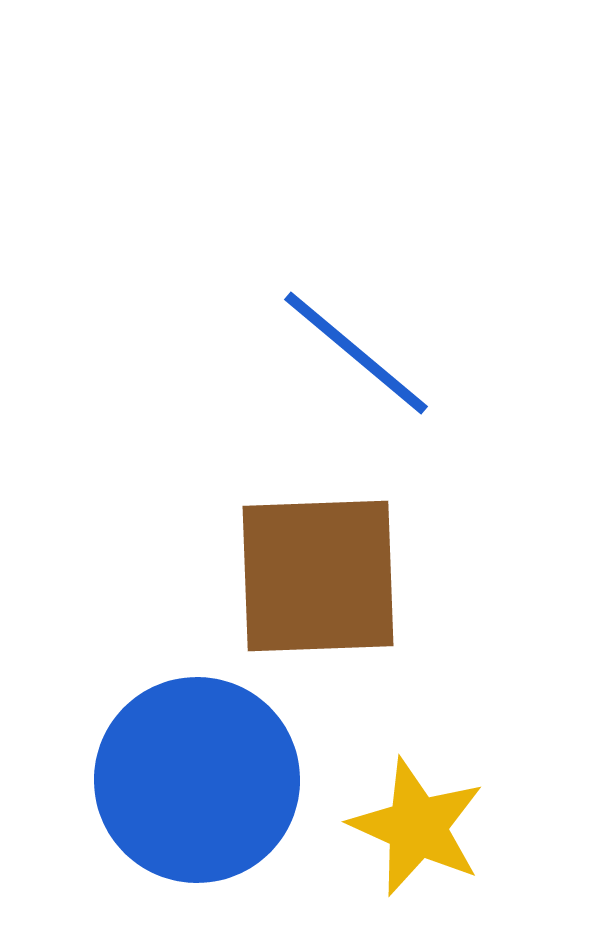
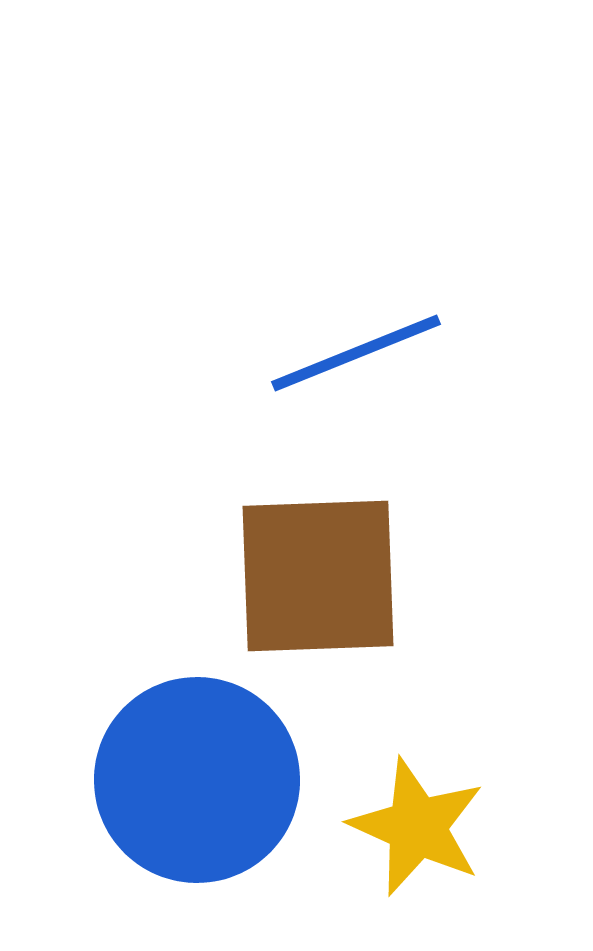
blue line: rotated 62 degrees counterclockwise
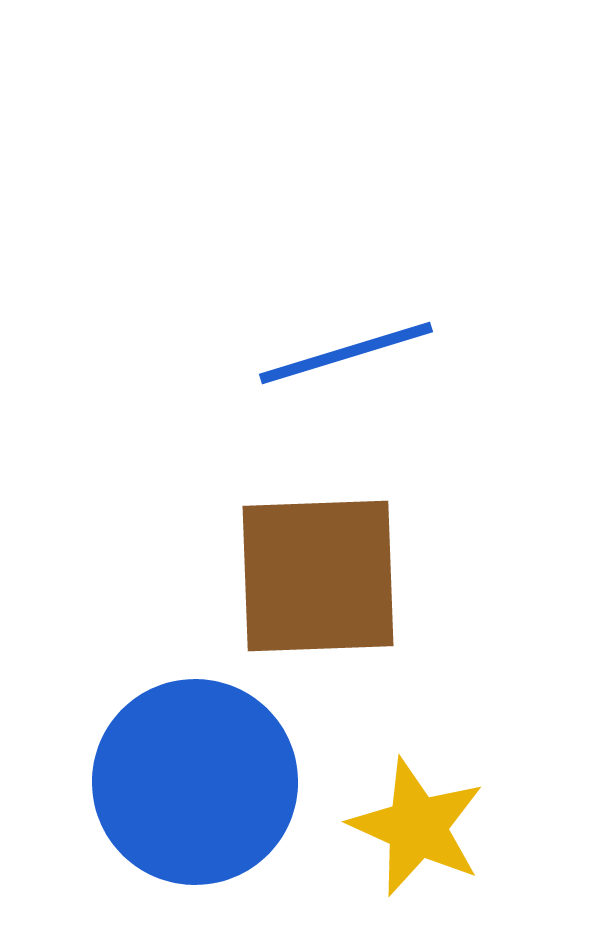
blue line: moved 10 px left; rotated 5 degrees clockwise
blue circle: moved 2 px left, 2 px down
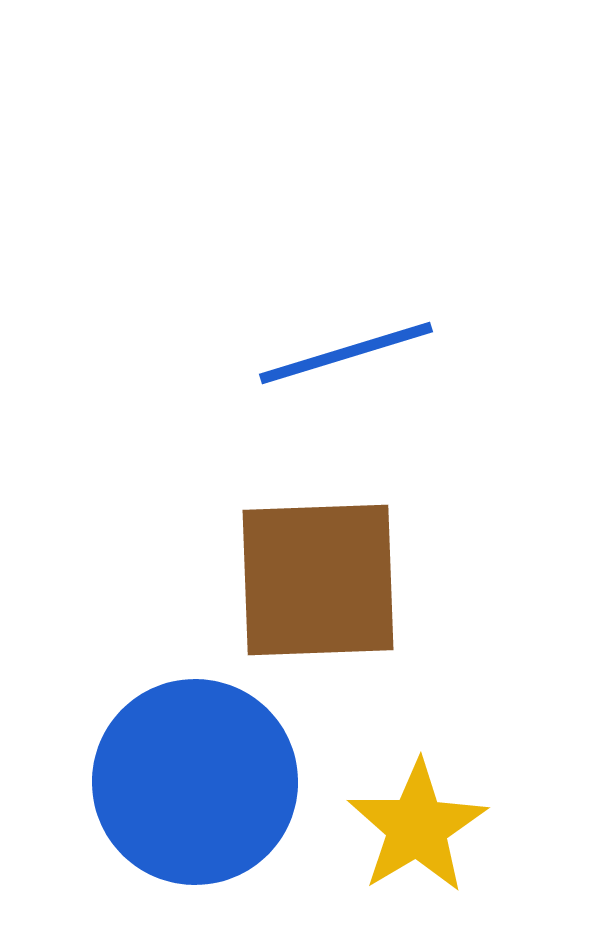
brown square: moved 4 px down
yellow star: rotated 17 degrees clockwise
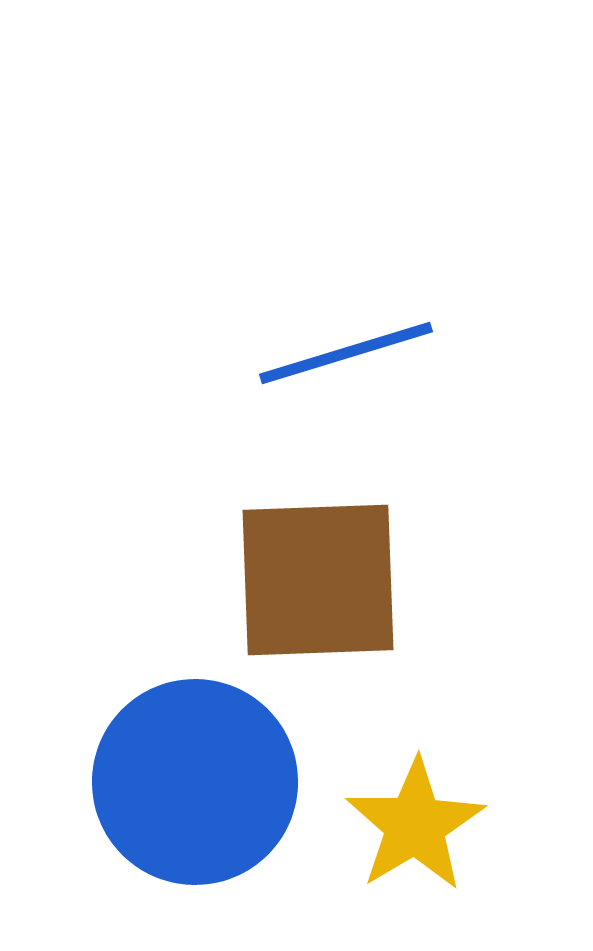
yellow star: moved 2 px left, 2 px up
